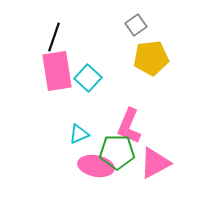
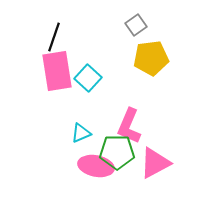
cyan triangle: moved 2 px right, 1 px up
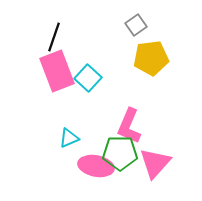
pink rectangle: rotated 12 degrees counterclockwise
cyan triangle: moved 12 px left, 5 px down
green pentagon: moved 3 px right, 1 px down
pink triangle: rotated 20 degrees counterclockwise
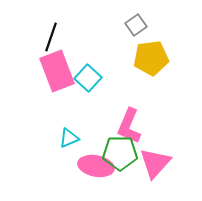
black line: moved 3 px left
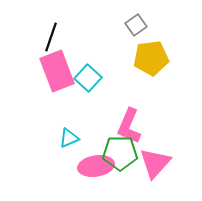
pink ellipse: rotated 20 degrees counterclockwise
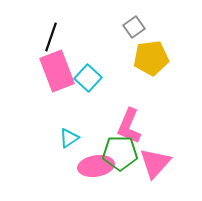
gray square: moved 2 px left, 2 px down
cyan triangle: rotated 10 degrees counterclockwise
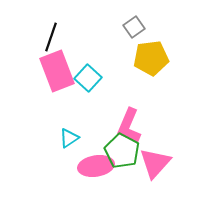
green pentagon: moved 2 px right, 2 px up; rotated 28 degrees clockwise
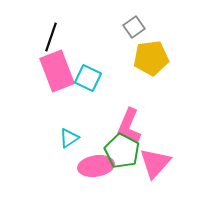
cyan square: rotated 16 degrees counterclockwise
